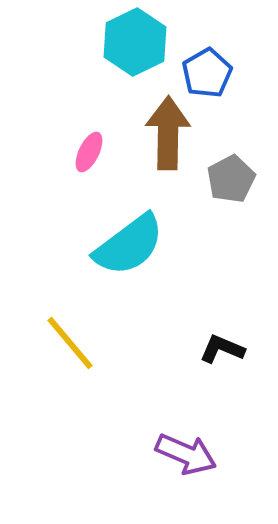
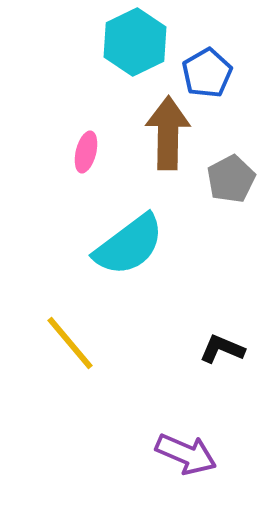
pink ellipse: moved 3 px left; rotated 12 degrees counterclockwise
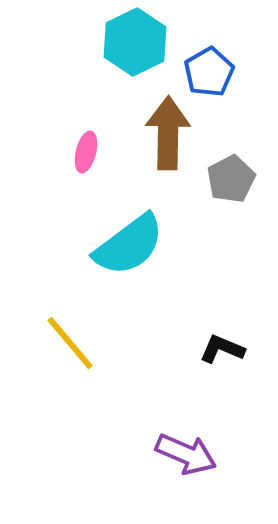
blue pentagon: moved 2 px right, 1 px up
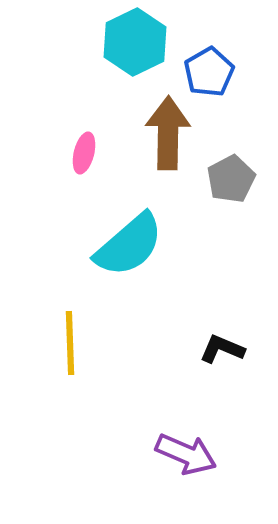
pink ellipse: moved 2 px left, 1 px down
cyan semicircle: rotated 4 degrees counterclockwise
yellow line: rotated 38 degrees clockwise
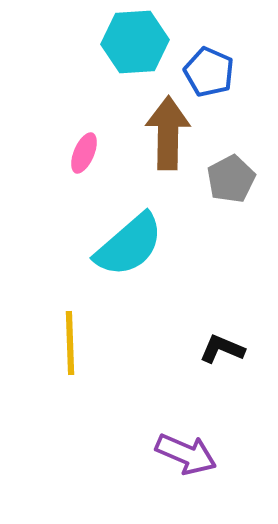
cyan hexagon: rotated 22 degrees clockwise
blue pentagon: rotated 18 degrees counterclockwise
pink ellipse: rotated 9 degrees clockwise
